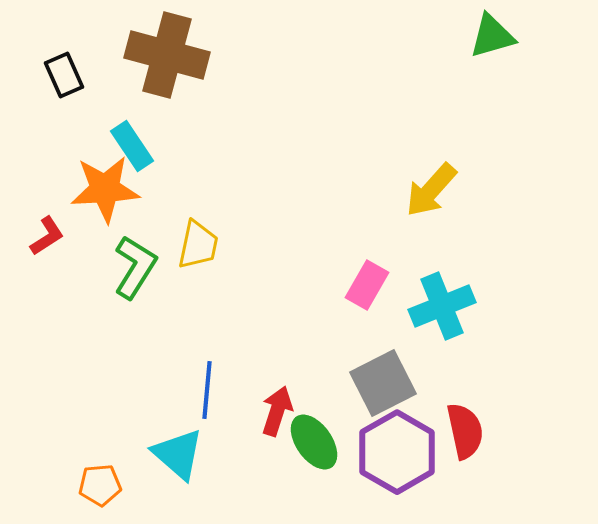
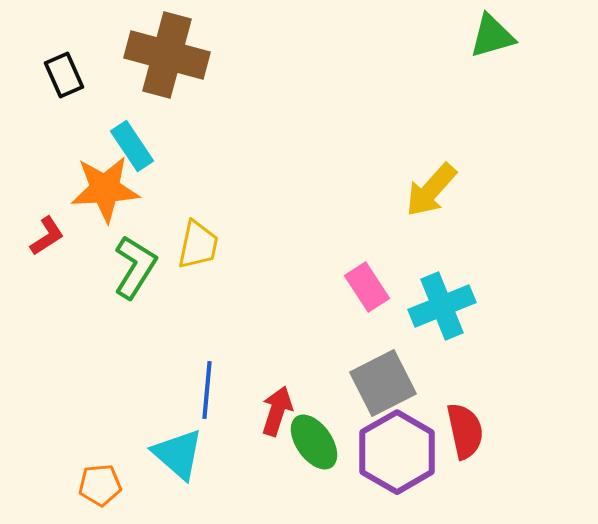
pink rectangle: moved 2 px down; rotated 63 degrees counterclockwise
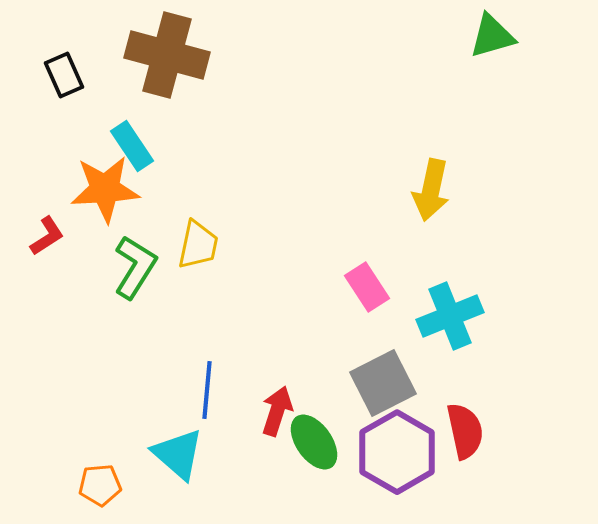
yellow arrow: rotated 30 degrees counterclockwise
cyan cross: moved 8 px right, 10 px down
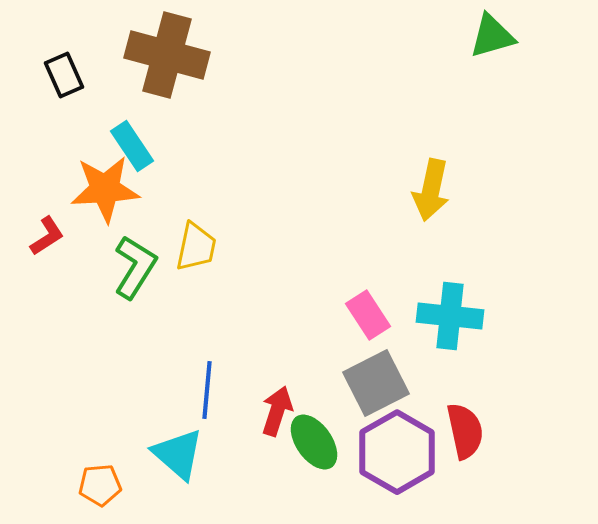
yellow trapezoid: moved 2 px left, 2 px down
pink rectangle: moved 1 px right, 28 px down
cyan cross: rotated 28 degrees clockwise
gray square: moved 7 px left
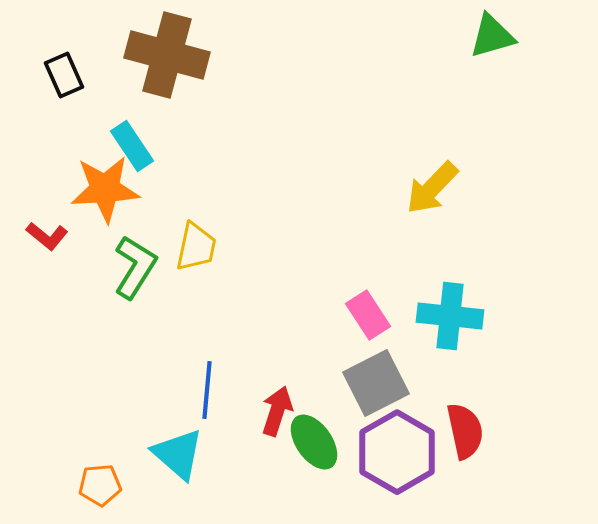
yellow arrow: moved 1 px right, 2 px up; rotated 32 degrees clockwise
red L-shape: rotated 72 degrees clockwise
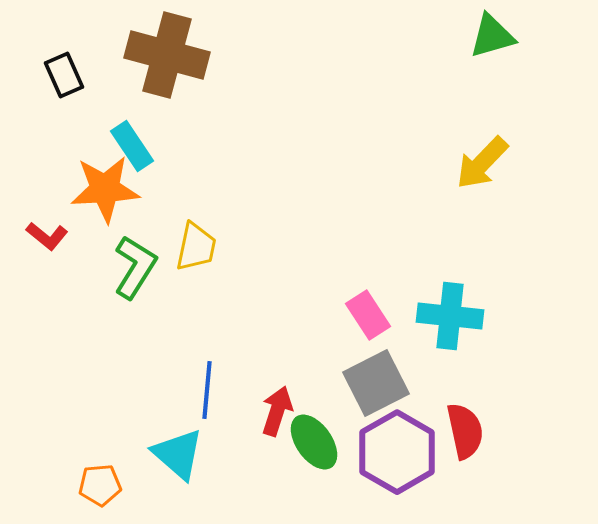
yellow arrow: moved 50 px right, 25 px up
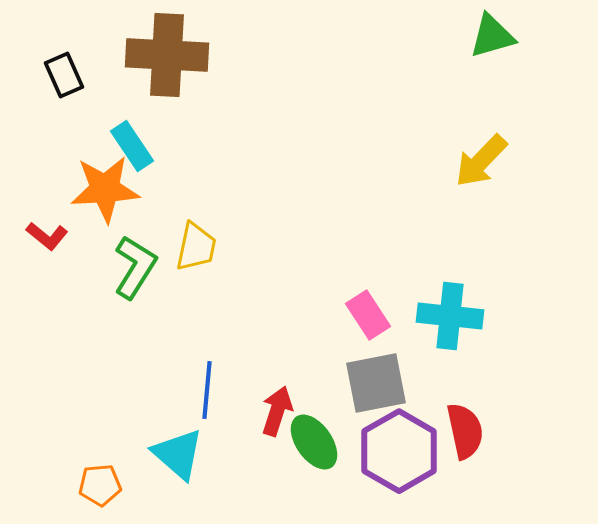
brown cross: rotated 12 degrees counterclockwise
yellow arrow: moved 1 px left, 2 px up
gray square: rotated 16 degrees clockwise
purple hexagon: moved 2 px right, 1 px up
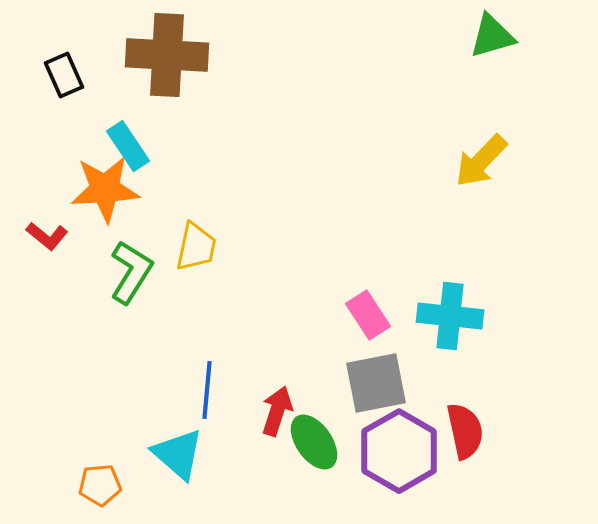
cyan rectangle: moved 4 px left
green L-shape: moved 4 px left, 5 px down
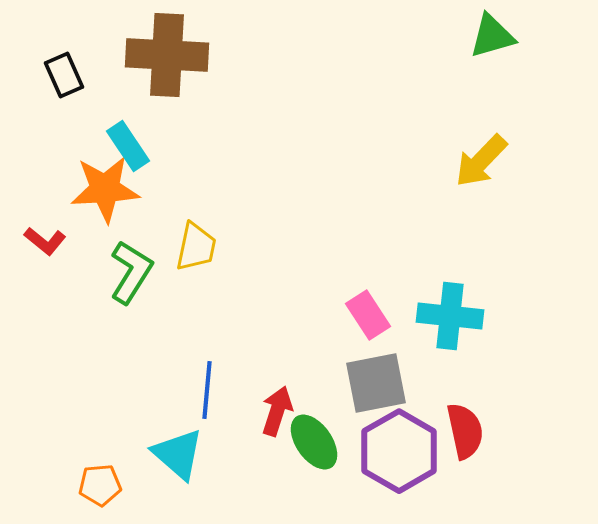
red L-shape: moved 2 px left, 5 px down
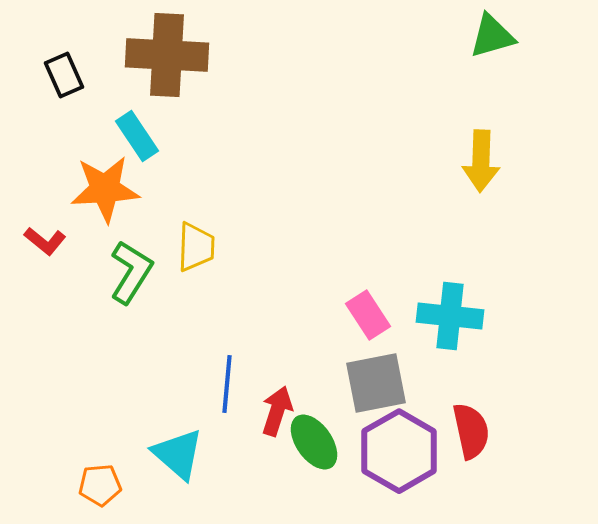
cyan rectangle: moved 9 px right, 10 px up
yellow arrow: rotated 42 degrees counterclockwise
yellow trapezoid: rotated 10 degrees counterclockwise
blue line: moved 20 px right, 6 px up
red semicircle: moved 6 px right
